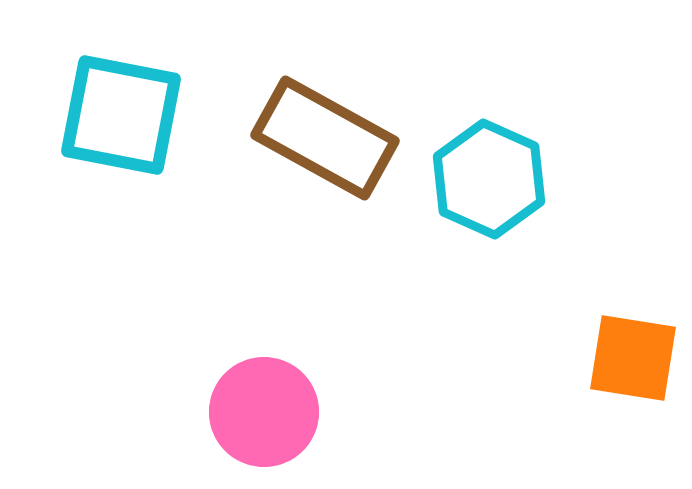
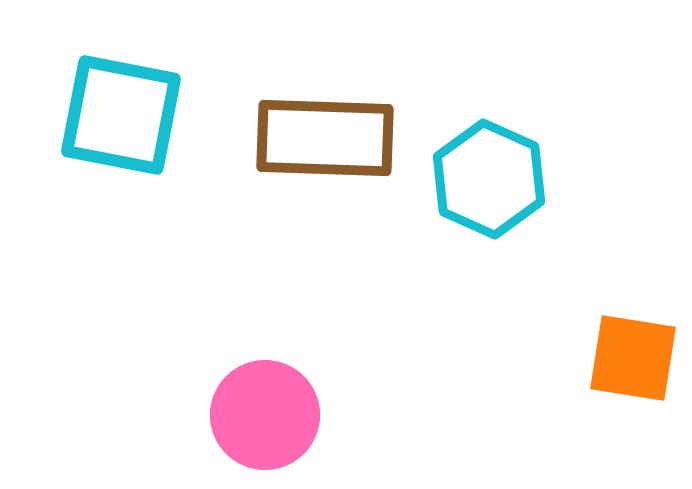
brown rectangle: rotated 27 degrees counterclockwise
pink circle: moved 1 px right, 3 px down
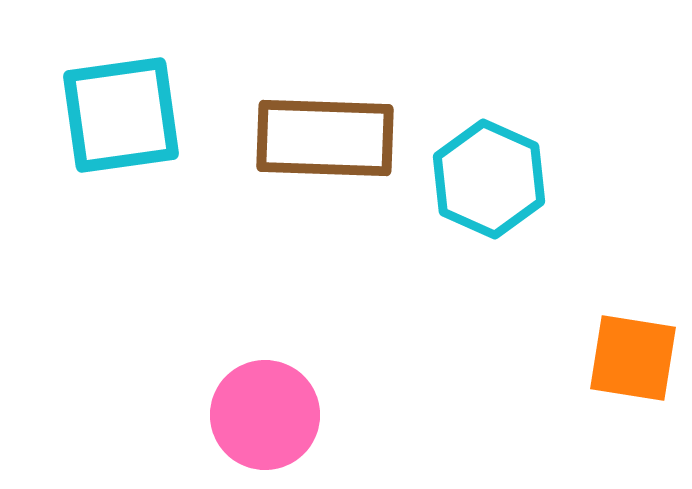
cyan square: rotated 19 degrees counterclockwise
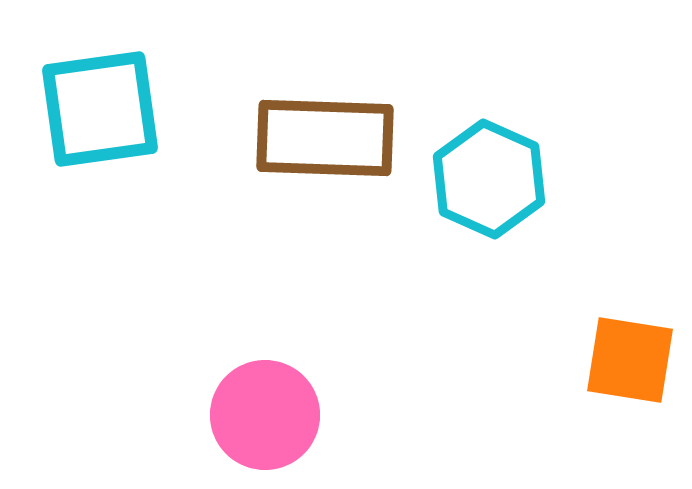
cyan square: moved 21 px left, 6 px up
orange square: moved 3 px left, 2 px down
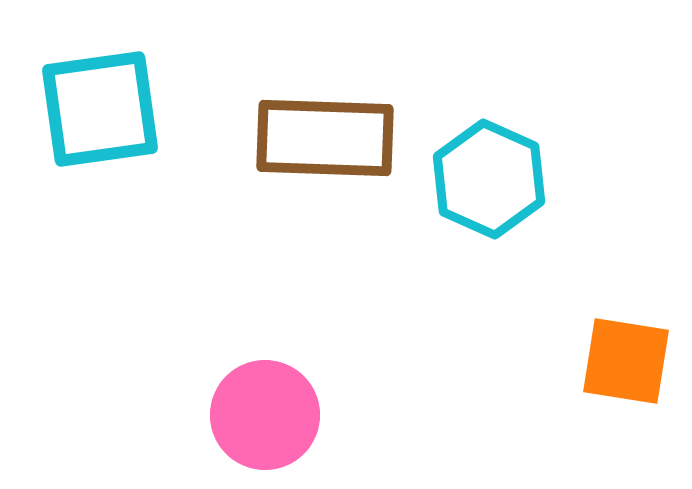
orange square: moved 4 px left, 1 px down
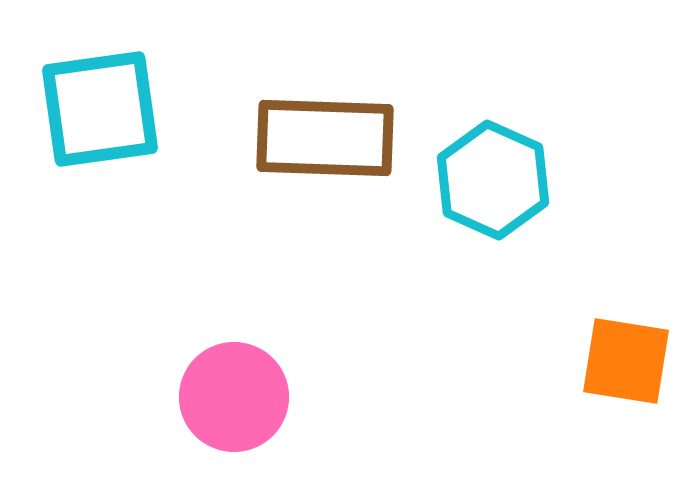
cyan hexagon: moved 4 px right, 1 px down
pink circle: moved 31 px left, 18 px up
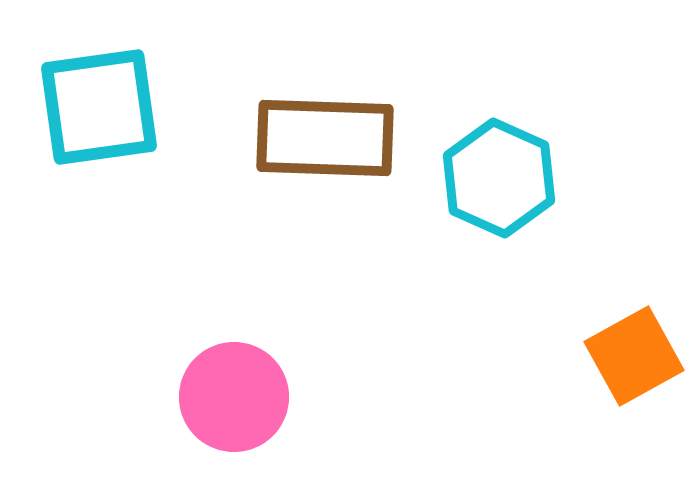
cyan square: moved 1 px left, 2 px up
cyan hexagon: moved 6 px right, 2 px up
orange square: moved 8 px right, 5 px up; rotated 38 degrees counterclockwise
